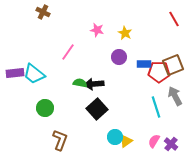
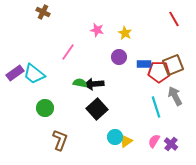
purple rectangle: rotated 30 degrees counterclockwise
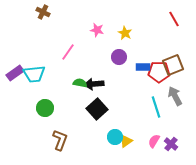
blue rectangle: moved 1 px left, 3 px down
cyan trapezoid: rotated 45 degrees counterclockwise
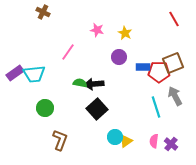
brown square: moved 2 px up
pink semicircle: rotated 24 degrees counterclockwise
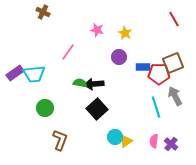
red pentagon: moved 2 px down
